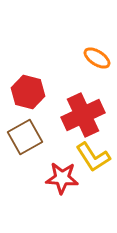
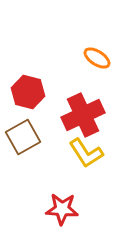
brown square: moved 2 px left
yellow L-shape: moved 7 px left, 4 px up
red star: moved 31 px down
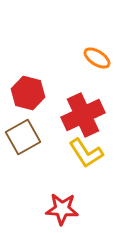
red hexagon: moved 1 px down
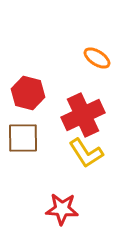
brown square: moved 1 px down; rotated 28 degrees clockwise
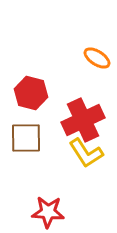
red hexagon: moved 3 px right
red cross: moved 5 px down
brown square: moved 3 px right
red star: moved 14 px left, 3 px down
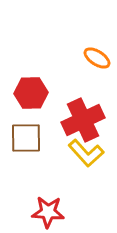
red hexagon: rotated 16 degrees counterclockwise
yellow L-shape: rotated 9 degrees counterclockwise
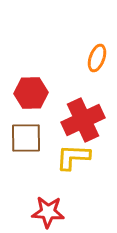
orange ellipse: rotated 76 degrees clockwise
yellow L-shape: moved 13 px left, 4 px down; rotated 135 degrees clockwise
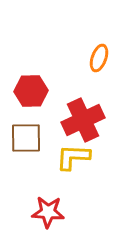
orange ellipse: moved 2 px right
red hexagon: moved 2 px up
